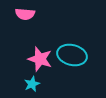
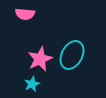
cyan ellipse: rotated 76 degrees counterclockwise
pink star: rotated 30 degrees clockwise
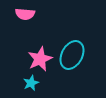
cyan star: moved 1 px left, 1 px up
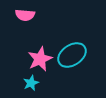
pink semicircle: moved 1 px down
cyan ellipse: rotated 28 degrees clockwise
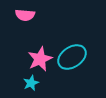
cyan ellipse: moved 2 px down
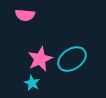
cyan ellipse: moved 2 px down
cyan star: moved 1 px right; rotated 21 degrees counterclockwise
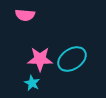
pink star: rotated 25 degrees clockwise
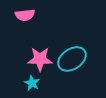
pink semicircle: rotated 12 degrees counterclockwise
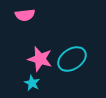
pink star: rotated 15 degrees clockwise
